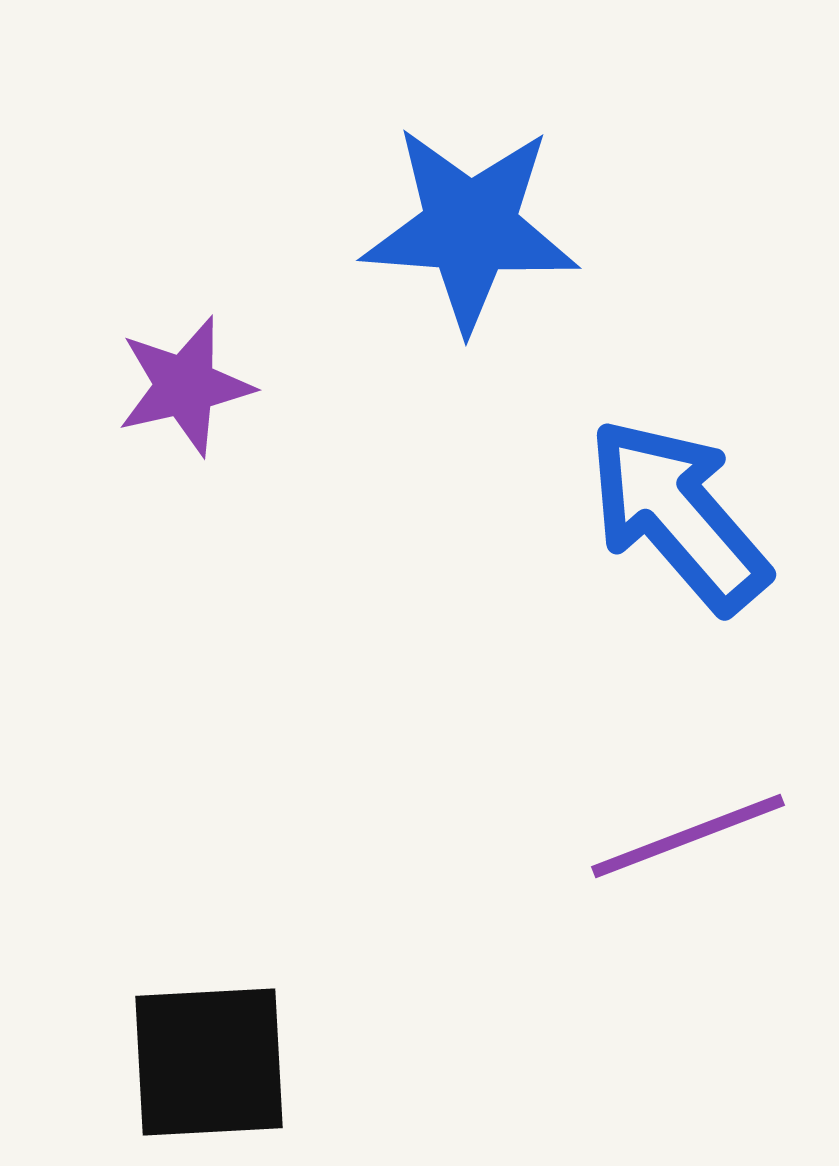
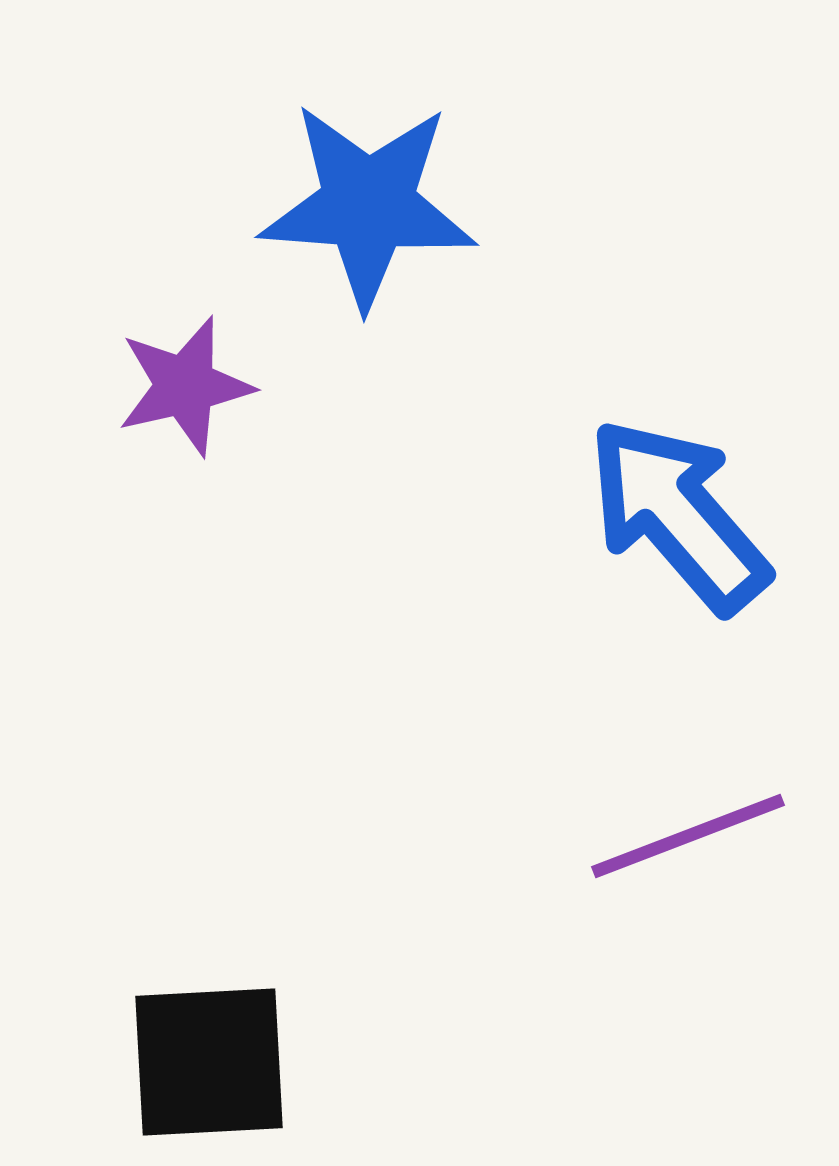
blue star: moved 102 px left, 23 px up
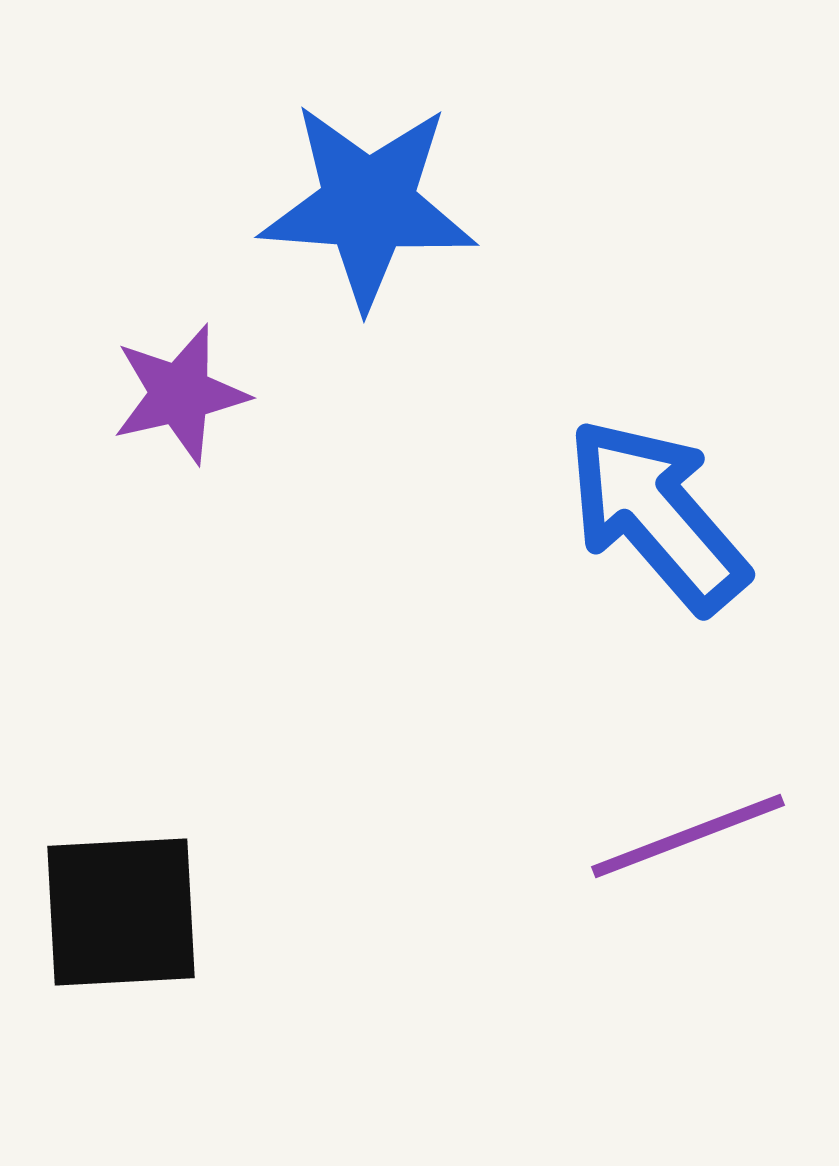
purple star: moved 5 px left, 8 px down
blue arrow: moved 21 px left
black square: moved 88 px left, 150 px up
